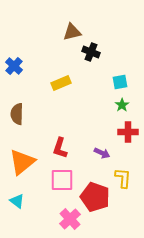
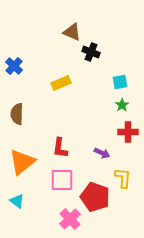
brown triangle: rotated 36 degrees clockwise
red L-shape: rotated 10 degrees counterclockwise
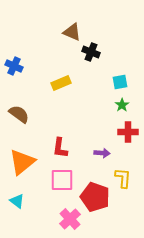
blue cross: rotated 18 degrees counterclockwise
brown semicircle: moved 2 px right; rotated 125 degrees clockwise
purple arrow: rotated 21 degrees counterclockwise
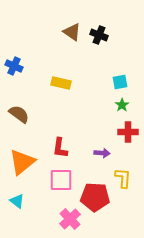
brown triangle: rotated 12 degrees clockwise
black cross: moved 8 px right, 17 px up
yellow rectangle: rotated 36 degrees clockwise
pink square: moved 1 px left
red pentagon: rotated 16 degrees counterclockwise
